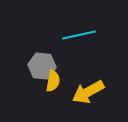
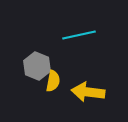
gray hexagon: moved 5 px left; rotated 16 degrees clockwise
yellow arrow: rotated 36 degrees clockwise
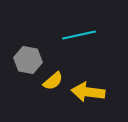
gray hexagon: moved 9 px left, 6 px up; rotated 12 degrees counterclockwise
yellow semicircle: rotated 40 degrees clockwise
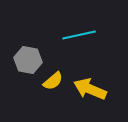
yellow arrow: moved 2 px right, 3 px up; rotated 16 degrees clockwise
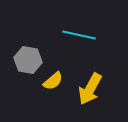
cyan line: rotated 24 degrees clockwise
yellow arrow: rotated 84 degrees counterclockwise
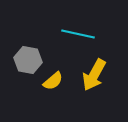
cyan line: moved 1 px left, 1 px up
yellow arrow: moved 4 px right, 14 px up
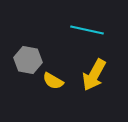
cyan line: moved 9 px right, 4 px up
yellow semicircle: rotated 70 degrees clockwise
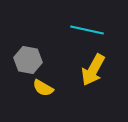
yellow arrow: moved 1 px left, 5 px up
yellow semicircle: moved 10 px left, 7 px down
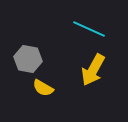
cyan line: moved 2 px right, 1 px up; rotated 12 degrees clockwise
gray hexagon: moved 1 px up
